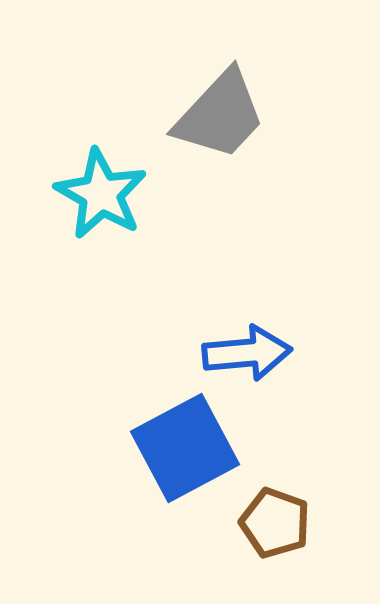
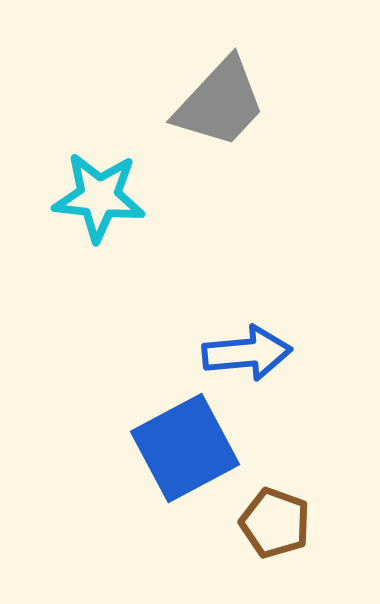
gray trapezoid: moved 12 px up
cyan star: moved 2 px left, 3 px down; rotated 24 degrees counterclockwise
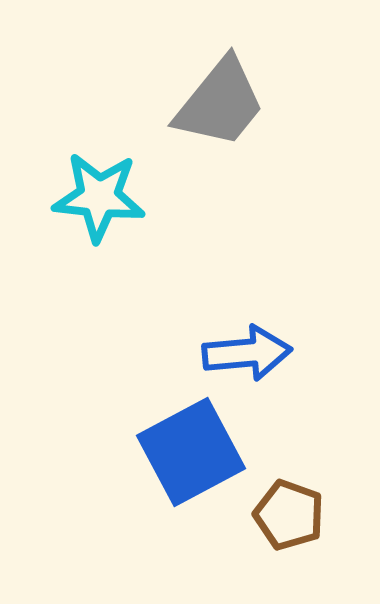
gray trapezoid: rotated 4 degrees counterclockwise
blue square: moved 6 px right, 4 px down
brown pentagon: moved 14 px right, 8 px up
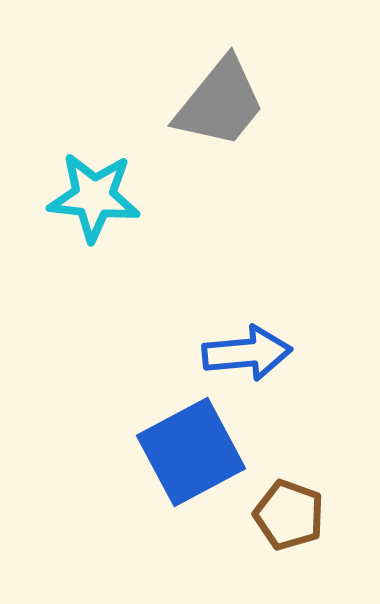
cyan star: moved 5 px left
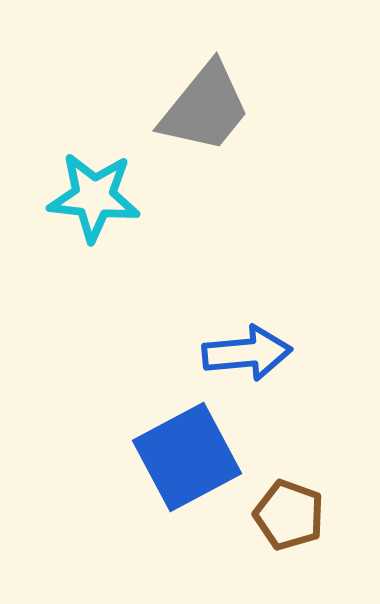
gray trapezoid: moved 15 px left, 5 px down
blue square: moved 4 px left, 5 px down
